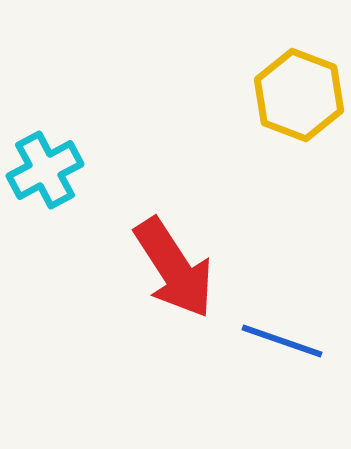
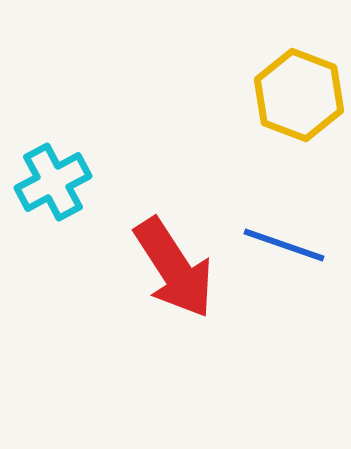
cyan cross: moved 8 px right, 12 px down
blue line: moved 2 px right, 96 px up
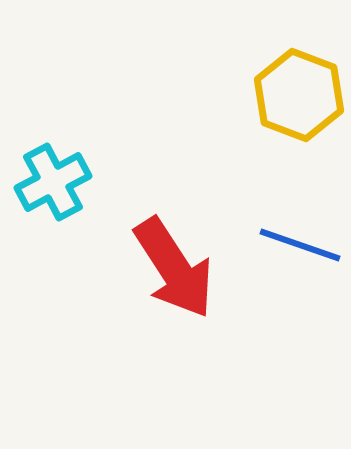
blue line: moved 16 px right
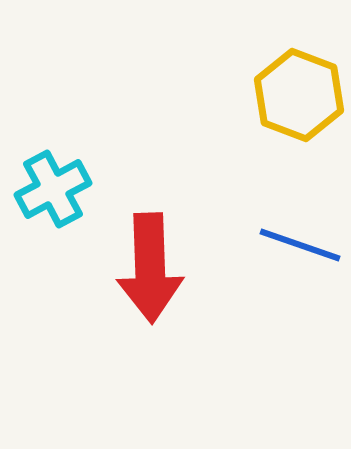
cyan cross: moved 7 px down
red arrow: moved 24 px left; rotated 31 degrees clockwise
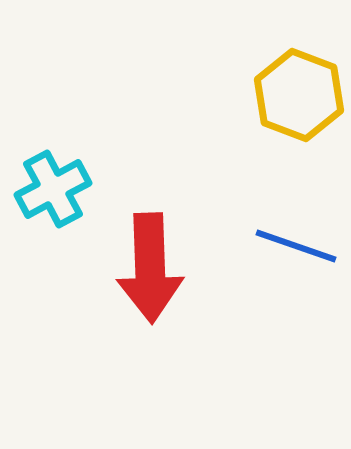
blue line: moved 4 px left, 1 px down
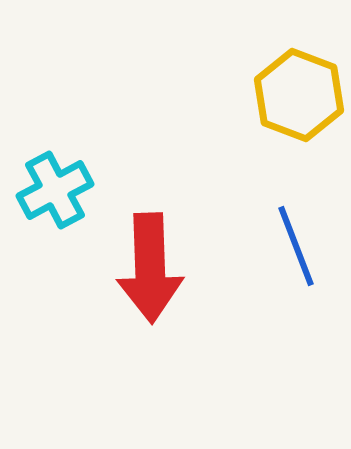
cyan cross: moved 2 px right, 1 px down
blue line: rotated 50 degrees clockwise
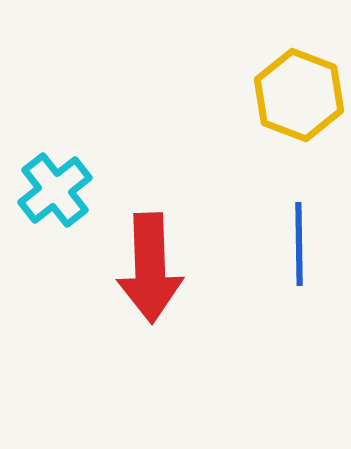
cyan cross: rotated 10 degrees counterclockwise
blue line: moved 3 px right, 2 px up; rotated 20 degrees clockwise
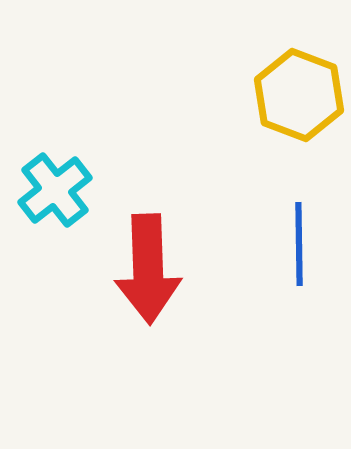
red arrow: moved 2 px left, 1 px down
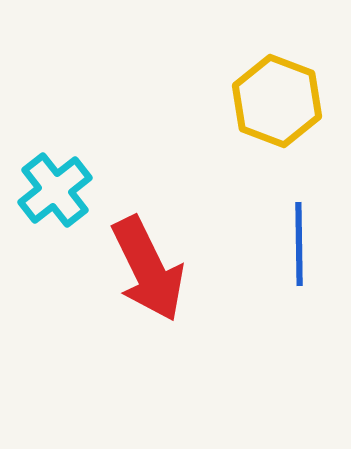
yellow hexagon: moved 22 px left, 6 px down
red arrow: rotated 24 degrees counterclockwise
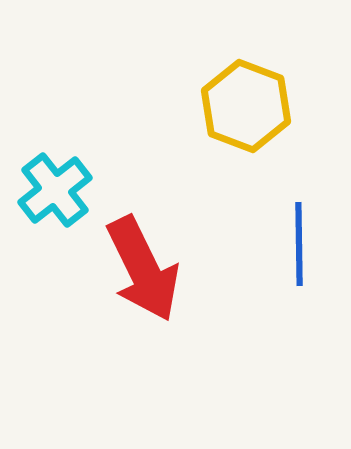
yellow hexagon: moved 31 px left, 5 px down
red arrow: moved 5 px left
